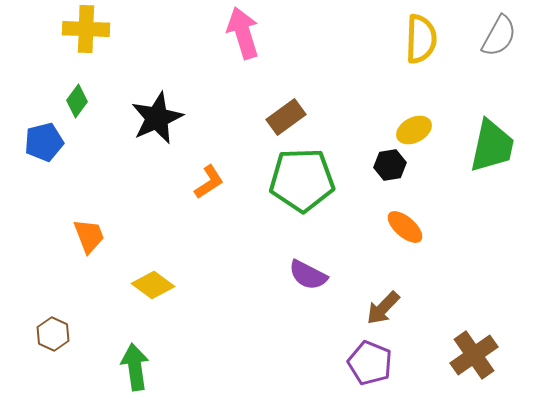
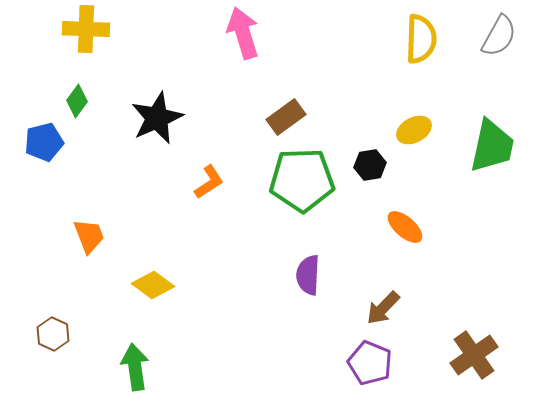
black hexagon: moved 20 px left
purple semicircle: rotated 66 degrees clockwise
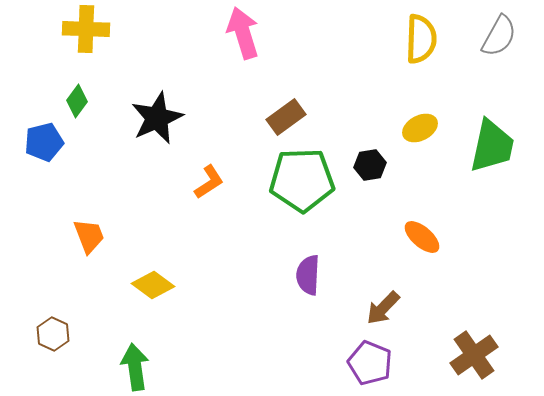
yellow ellipse: moved 6 px right, 2 px up
orange ellipse: moved 17 px right, 10 px down
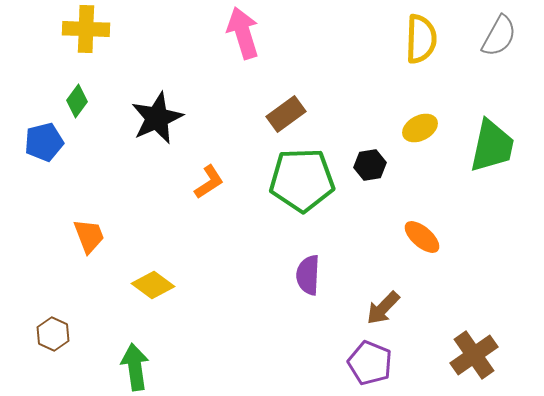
brown rectangle: moved 3 px up
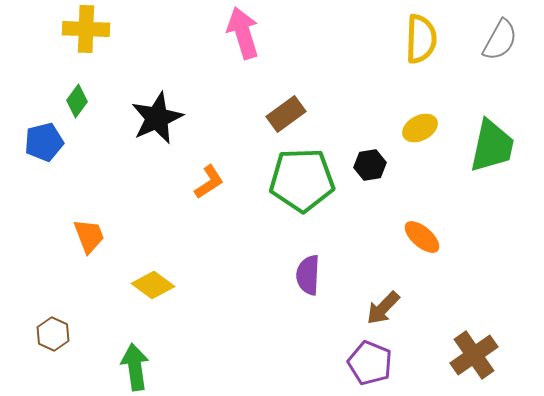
gray semicircle: moved 1 px right, 4 px down
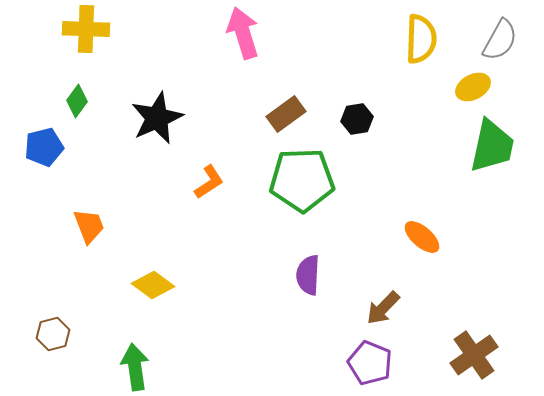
yellow ellipse: moved 53 px right, 41 px up
blue pentagon: moved 5 px down
black hexagon: moved 13 px left, 46 px up
orange trapezoid: moved 10 px up
brown hexagon: rotated 20 degrees clockwise
